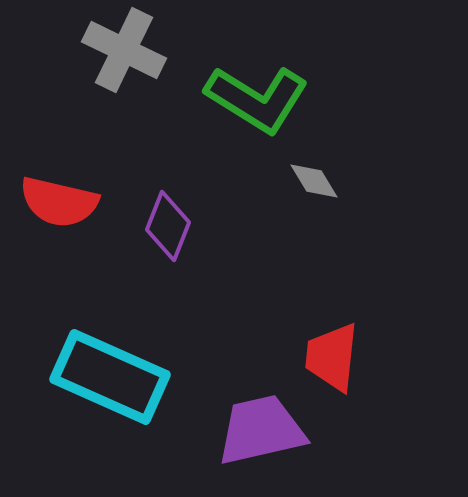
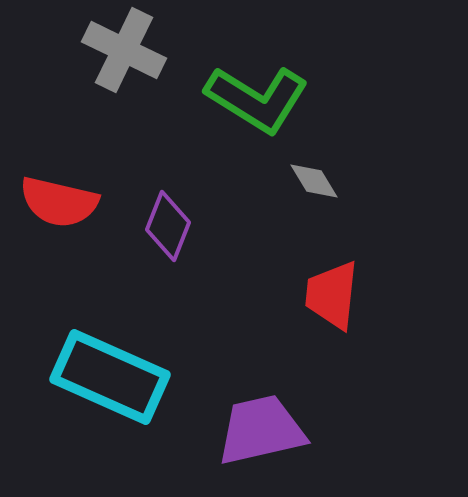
red trapezoid: moved 62 px up
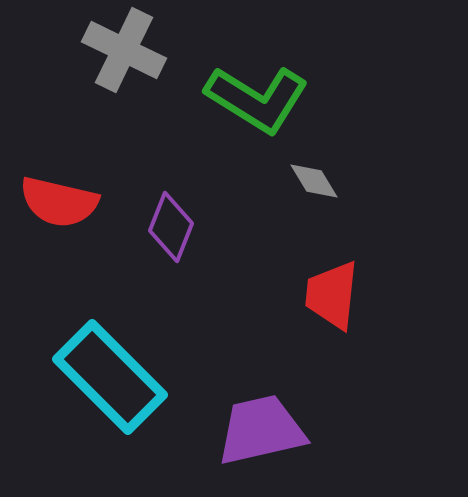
purple diamond: moved 3 px right, 1 px down
cyan rectangle: rotated 21 degrees clockwise
